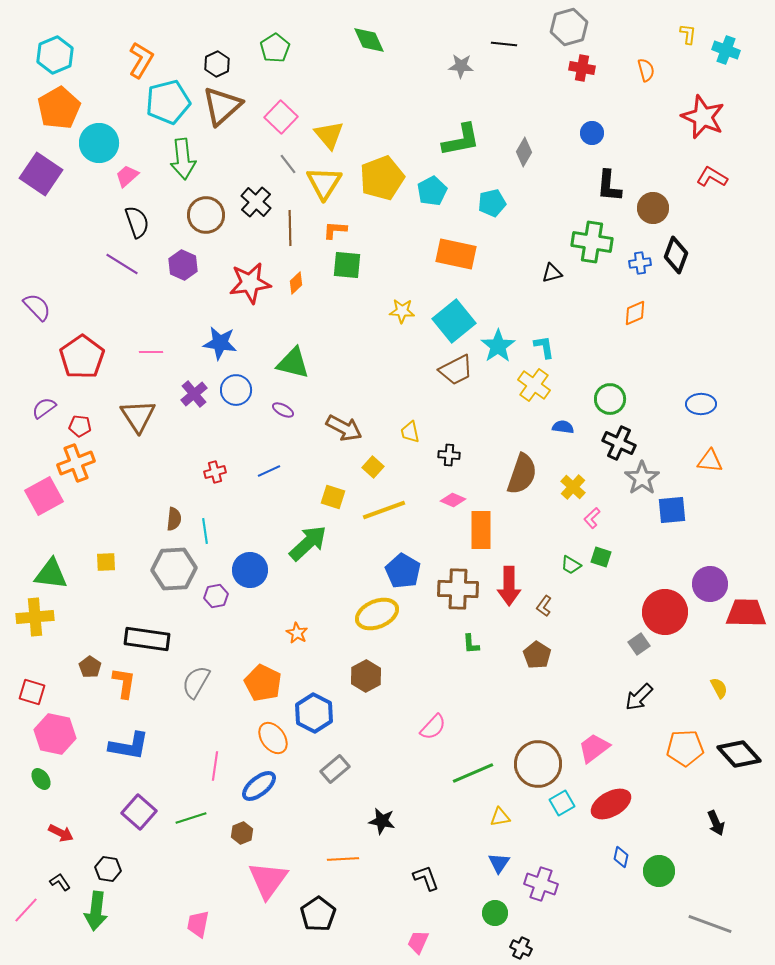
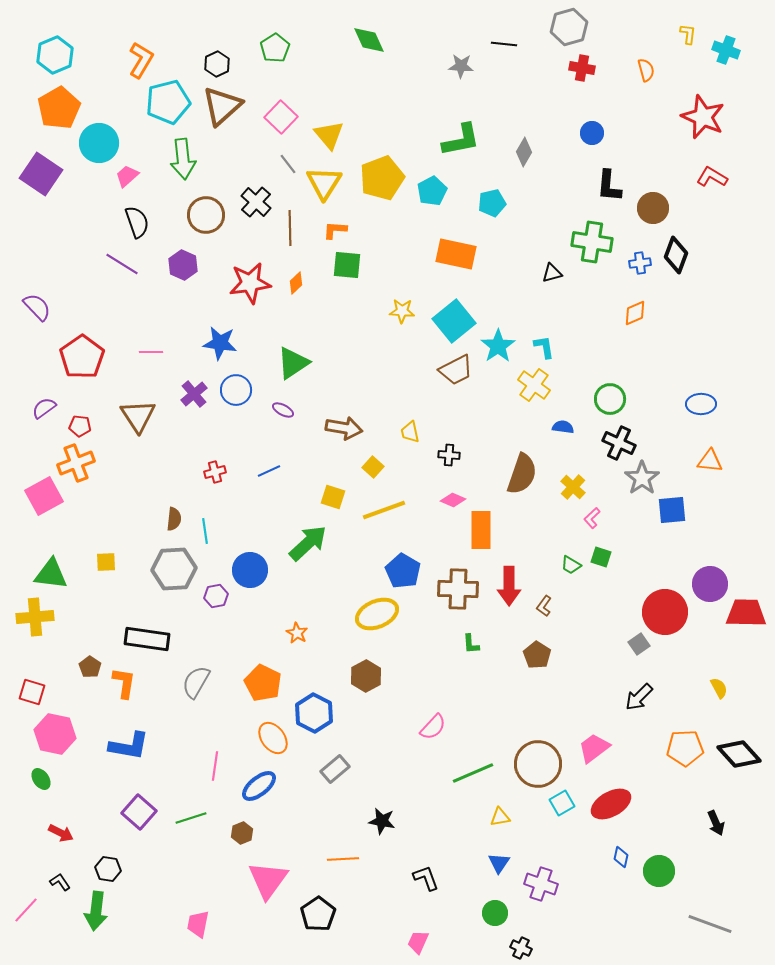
green triangle at (293, 363): rotated 48 degrees counterclockwise
brown arrow at (344, 428): rotated 18 degrees counterclockwise
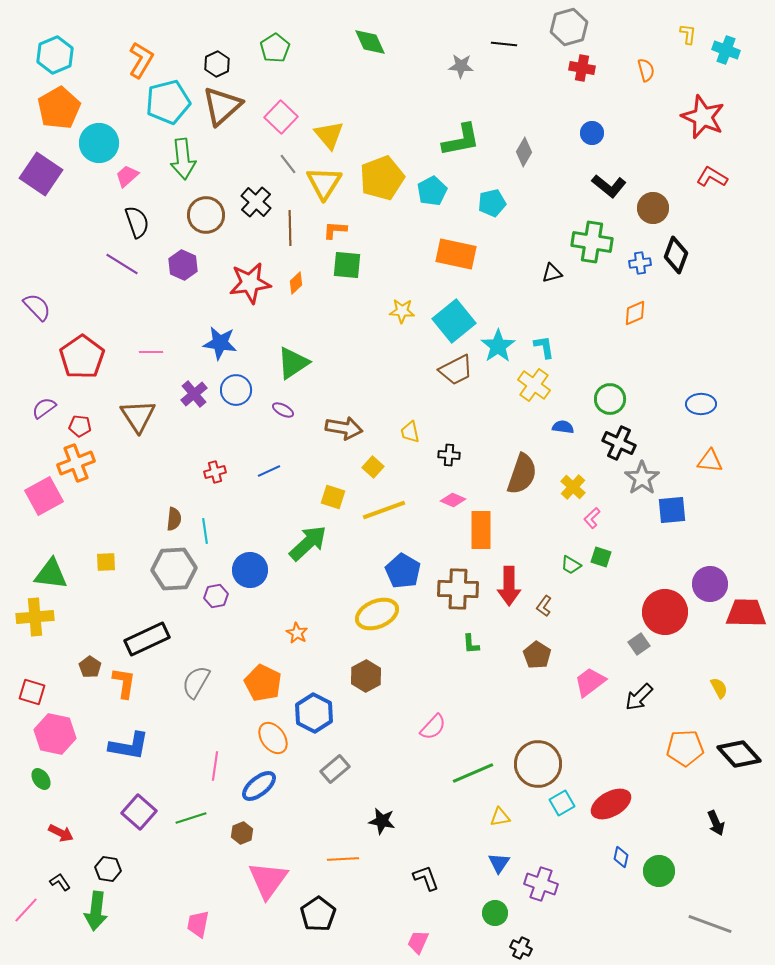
green diamond at (369, 40): moved 1 px right, 2 px down
black L-shape at (609, 186): rotated 56 degrees counterclockwise
black rectangle at (147, 639): rotated 33 degrees counterclockwise
pink trapezoid at (594, 748): moved 4 px left, 66 px up
